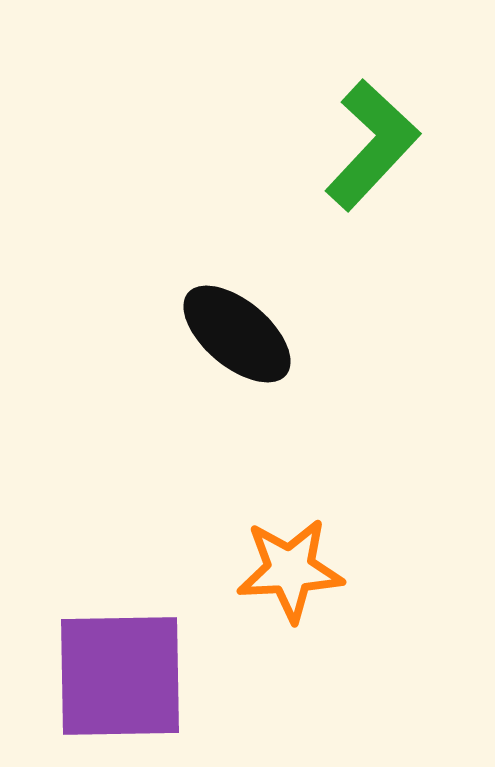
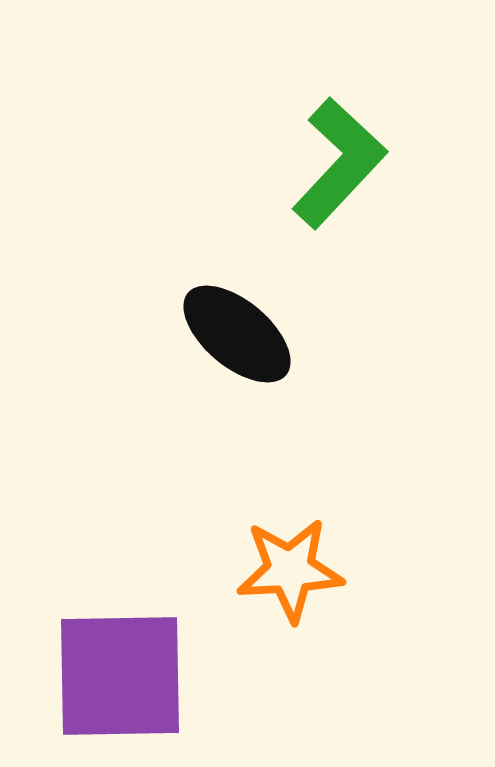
green L-shape: moved 33 px left, 18 px down
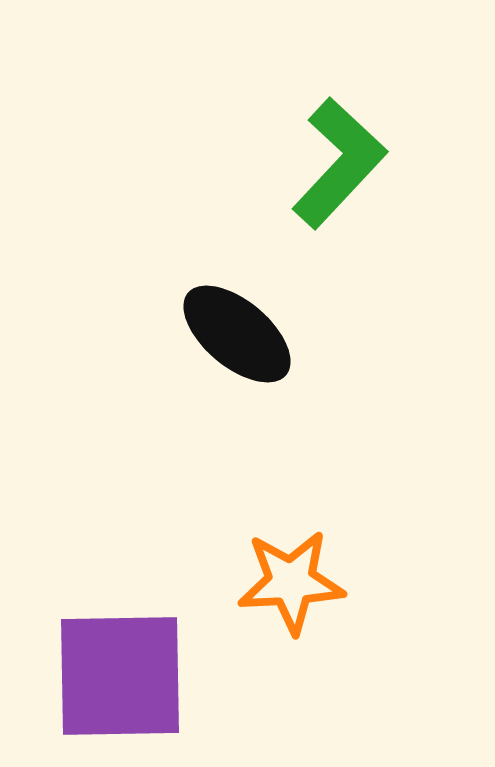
orange star: moved 1 px right, 12 px down
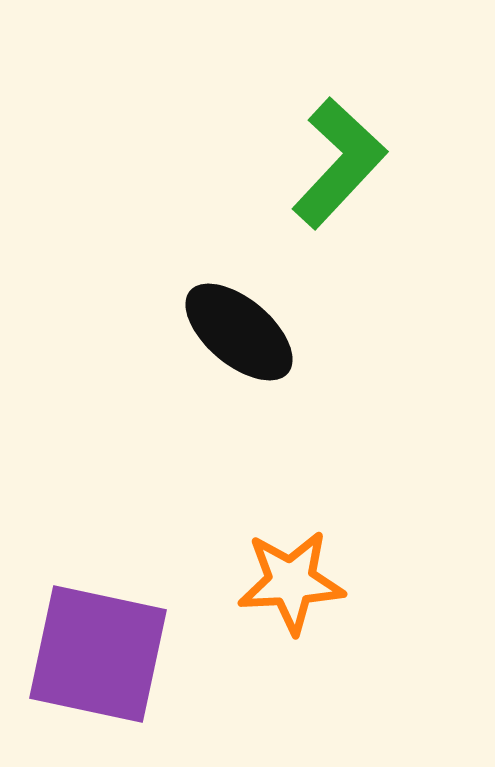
black ellipse: moved 2 px right, 2 px up
purple square: moved 22 px left, 22 px up; rotated 13 degrees clockwise
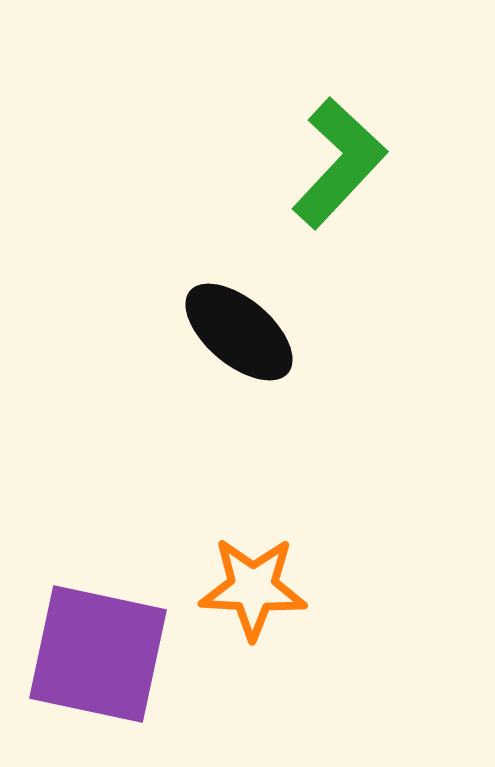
orange star: moved 38 px left, 6 px down; rotated 6 degrees clockwise
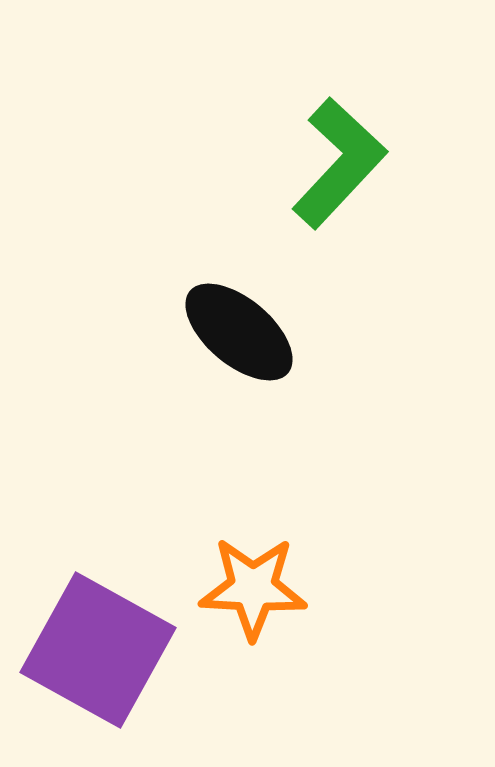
purple square: moved 4 px up; rotated 17 degrees clockwise
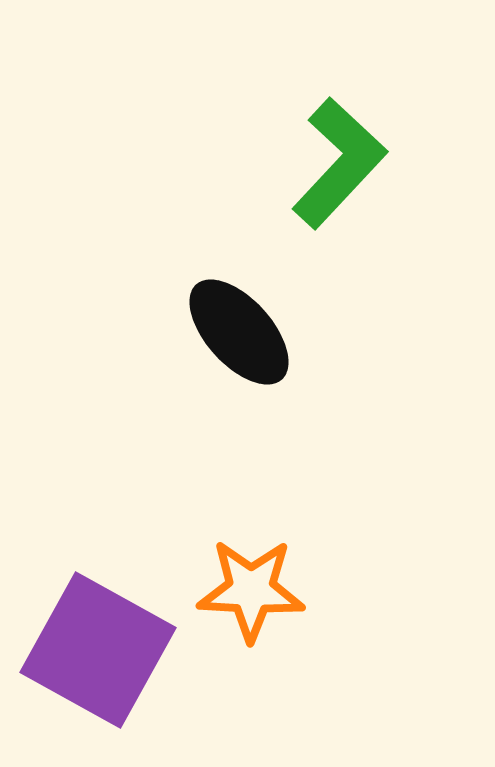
black ellipse: rotated 8 degrees clockwise
orange star: moved 2 px left, 2 px down
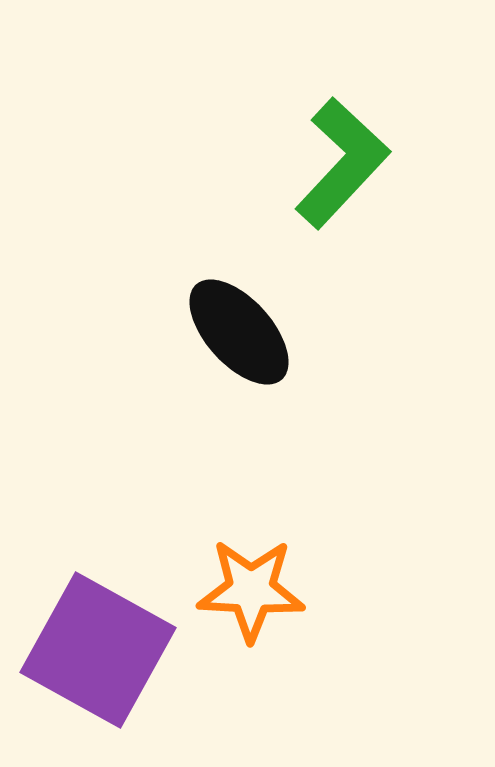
green L-shape: moved 3 px right
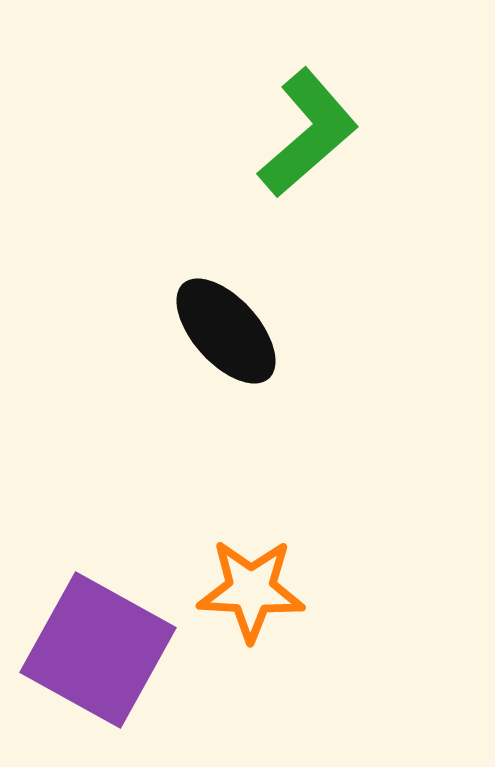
green L-shape: moved 34 px left, 30 px up; rotated 6 degrees clockwise
black ellipse: moved 13 px left, 1 px up
